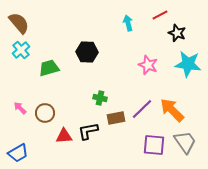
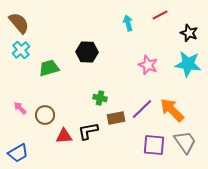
black star: moved 12 px right
brown circle: moved 2 px down
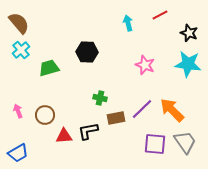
pink star: moved 3 px left
pink arrow: moved 2 px left, 3 px down; rotated 24 degrees clockwise
purple square: moved 1 px right, 1 px up
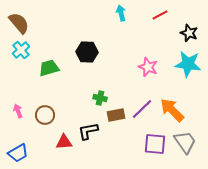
cyan arrow: moved 7 px left, 10 px up
pink star: moved 3 px right, 2 px down
brown rectangle: moved 3 px up
red triangle: moved 6 px down
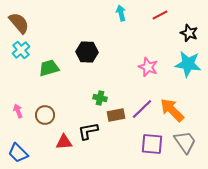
purple square: moved 3 px left
blue trapezoid: rotated 75 degrees clockwise
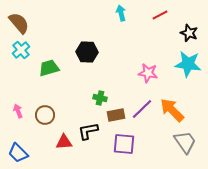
pink star: moved 6 px down; rotated 12 degrees counterclockwise
purple square: moved 28 px left
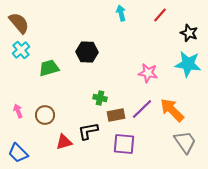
red line: rotated 21 degrees counterclockwise
red triangle: rotated 12 degrees counterclockwise
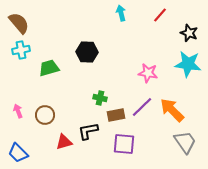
cyan cross: rotated 30 degrees clockwise
purple line: moved 2 px up
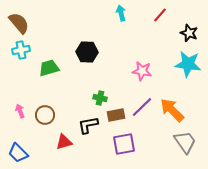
pink star: moved 6 px left, 2 px up
pink arrow: moved 2 px right
black L-shape: moved 6 px up
purple square: rotated 15 degrees counterclockwise
